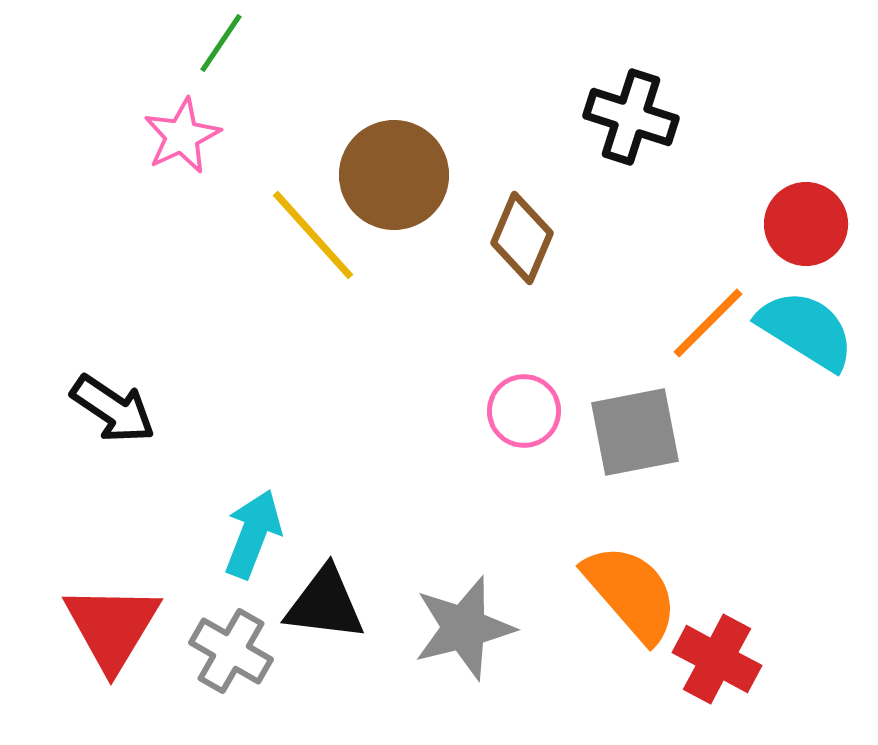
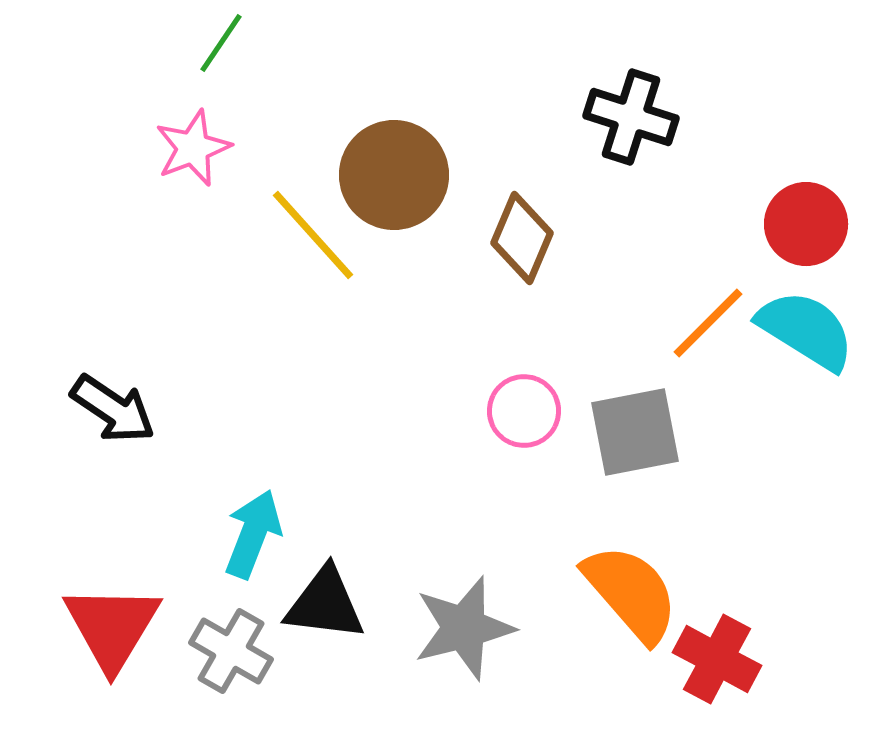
pink star: moved 11 px right, 12 px down; rotated 4 degrees clockwise
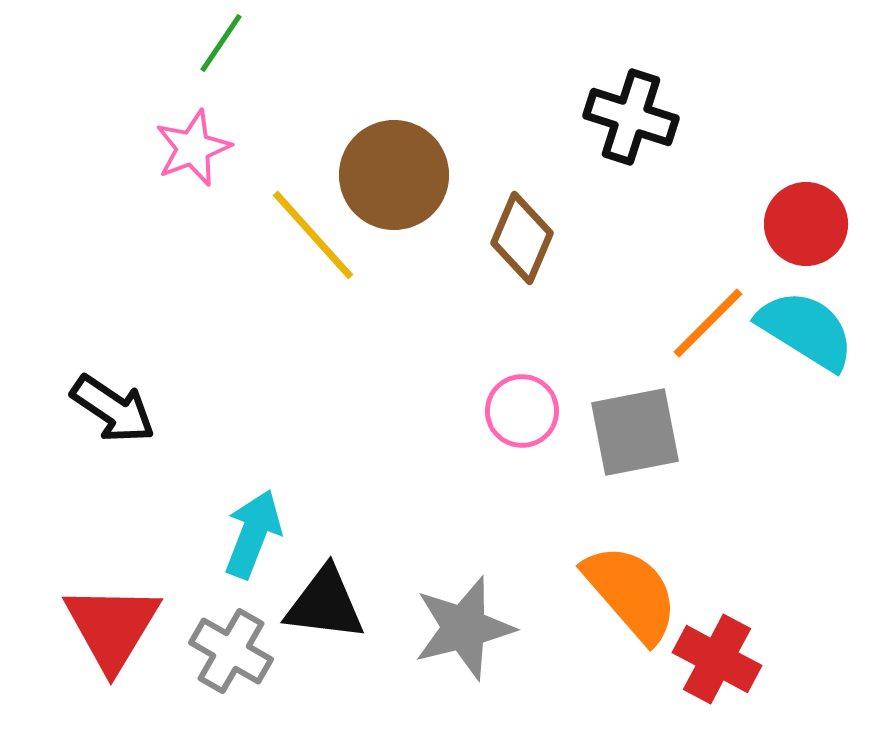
pink circle: moved 2 px left
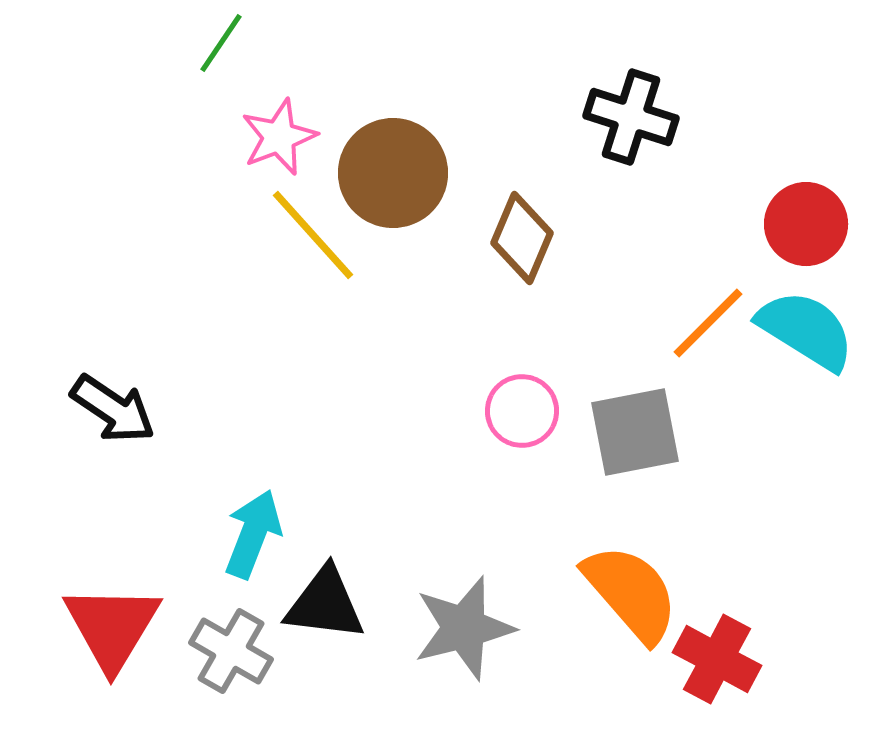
pink star: moved 86 px right, 11 px up
brown circle: moved 1 px left, 2 px up
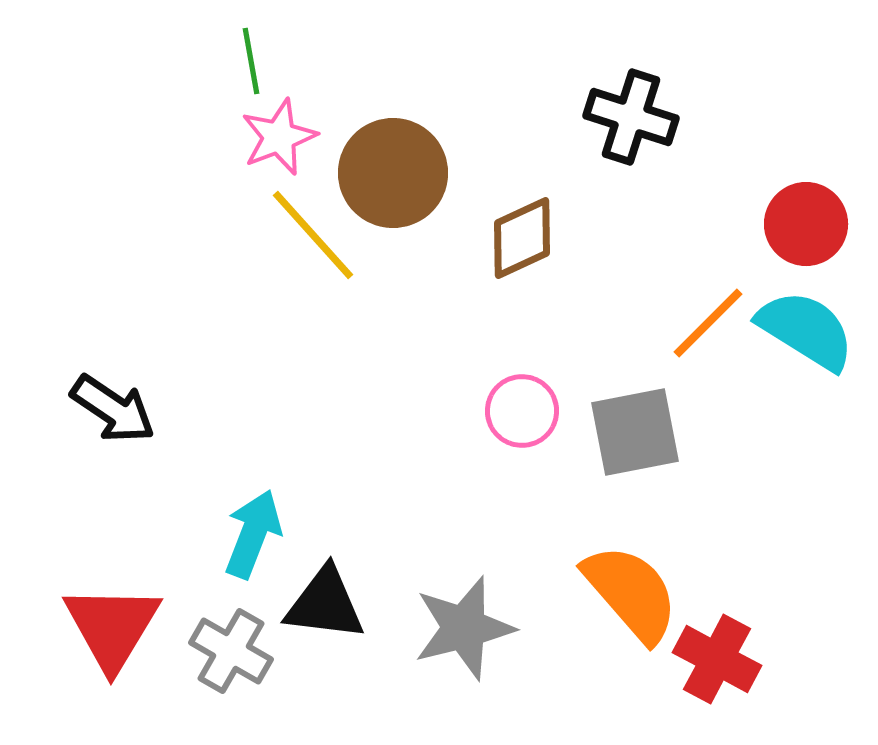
green line: moved 30 px right, 18 px down; rotated 44 degrees counterclockwise
brown diamond: rotated 42 degrees clockwise
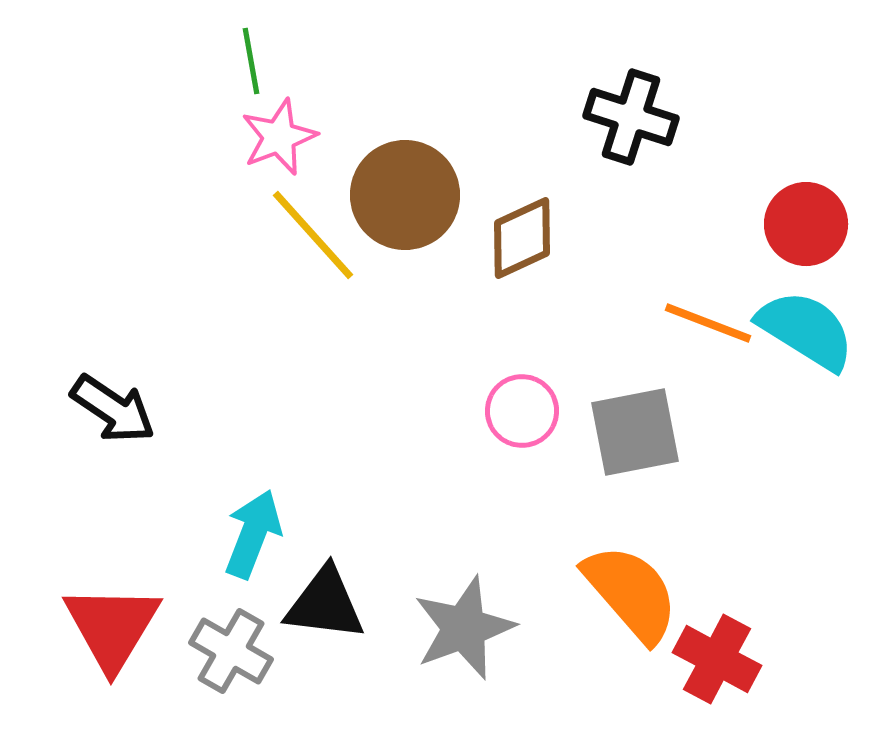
brown circle: moved 12 px right, 22 px down
orange line: rotated 66 degrees clockwise
gray star: rotated 6 degrees counterclockwise
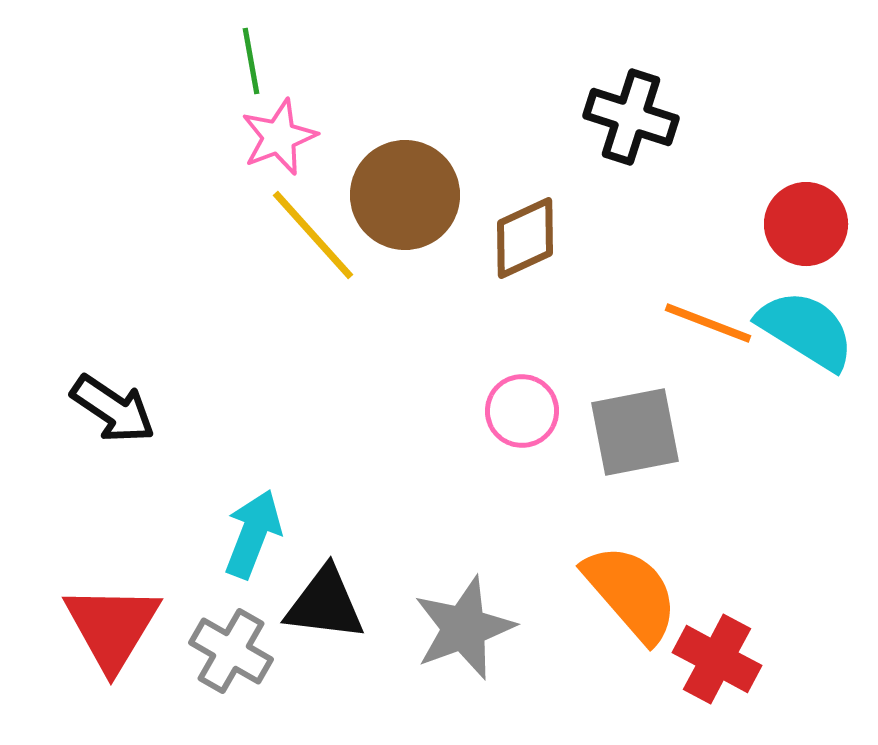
brown diamond: moved 3 px right
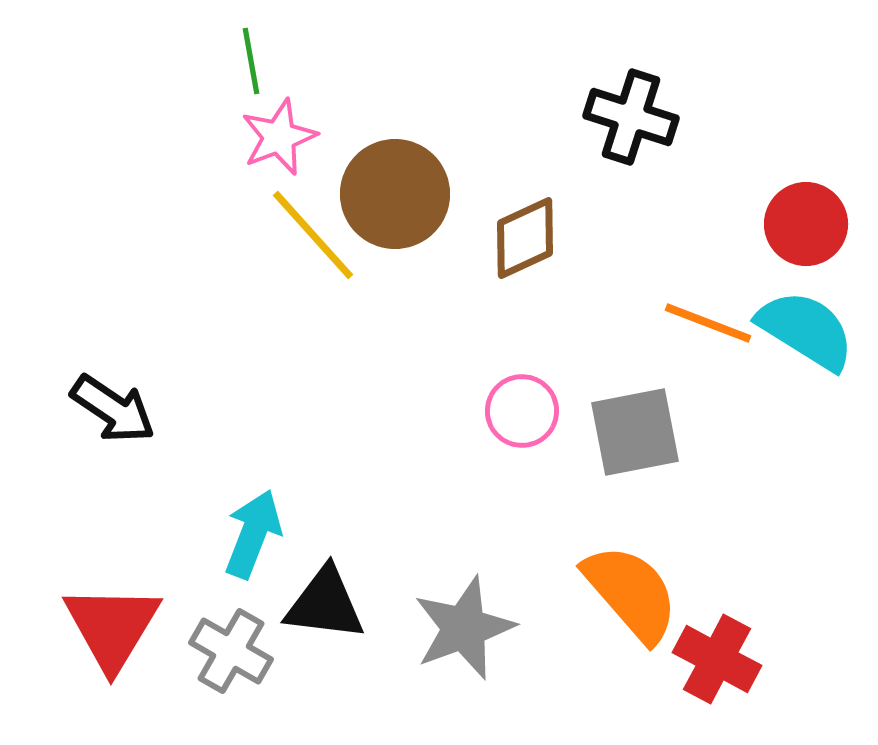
brown circle: moved 10 px left, 1 px up
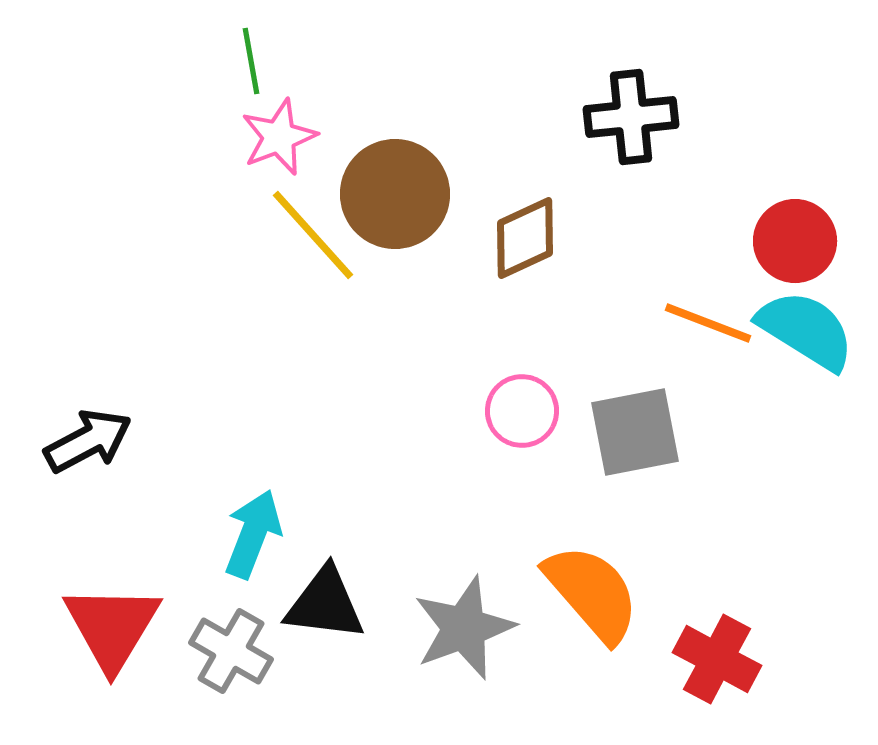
black cross: rotated 24 degrees counterclockwise
red circle: moved 11 px left, 17 px down
black arrow: moved 25 px left, 32 px down; rotated 62 degrees counterclockwise
orange semicircle: moved 39 px left
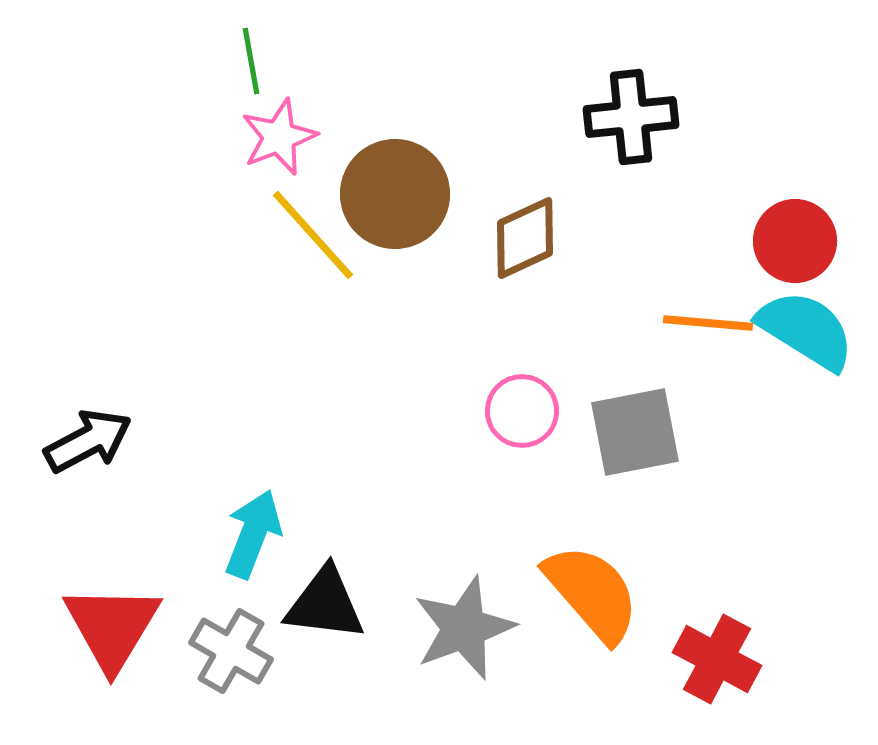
orange line: rotated 16 degrees counterclockwise
